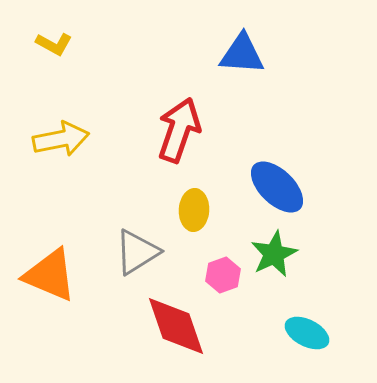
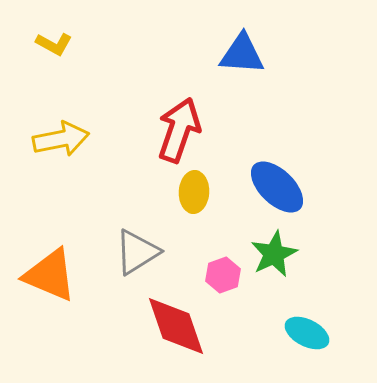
yellow ellipse: moved 18 px up
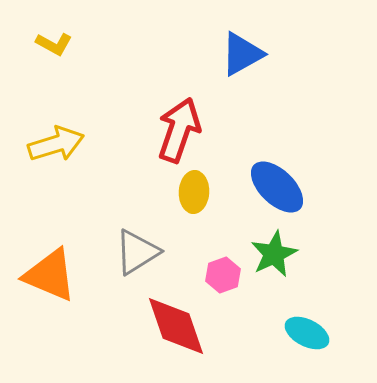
blue triangle: rotated 33 degrees counterclockwise
yellow arrow: moved 5 px left, 5 px down; rotated 6 degrees counterclockwise
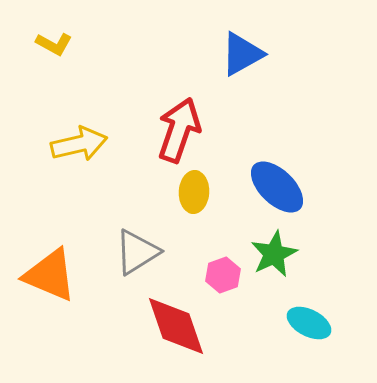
yellow arrow: moved 23 px right; rotated 4 degrees clockwise
cyan ellipse: moved 2 px right, 10 px up
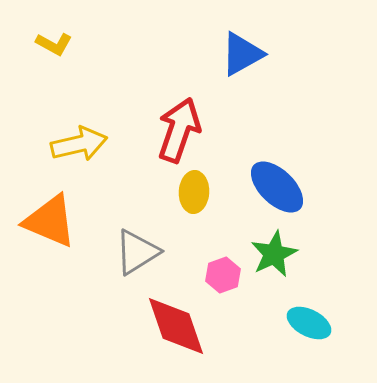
orange triangle: moved 54 px up
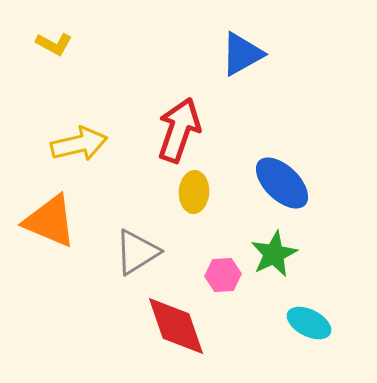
blue ellipse: moved 5 px right, 4 px up
pink hexagon: rotated 16 degrees clockwise
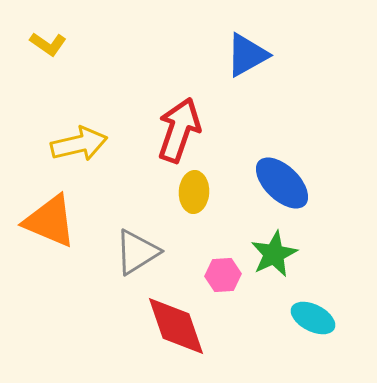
yellow L-shape: moved 6 px left; rotated 6 degrees clockwise
blue triangle: moved 5 px right, 1 px down
cyan ellipse: moved 4 px right, 5 px up
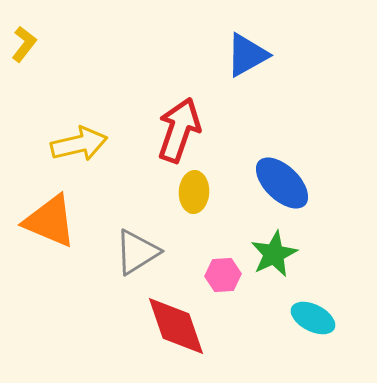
yellow L-shape: moved 24 px left; rotated 87 degrees counterclockwise
